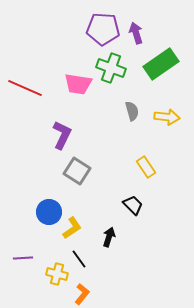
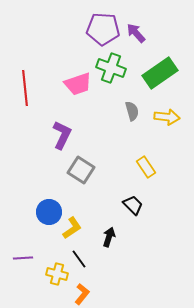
purple arrow: rotated 25 degrees counterclockwise
green rectangle: moved 1 px left, 9 px down
pink trapezoid: rotated 28 degrees counterclockwise
red line: rotated 60 degrees clockwise
gray square: moved 4 px right, 1 px up
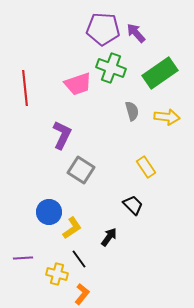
black arrow: rotated 18 degrees clockwise
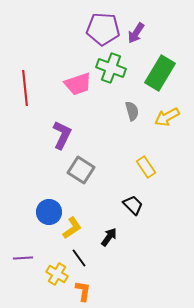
purple arrow: rotated 105 degrees counterclockwise
green rectangle: rotated 24 degrees counterclockwise
yellow arrow: rotated 145 degrees clockwise
black line: moved 1 px up
yellow cross: rotated 15 degrees clockwise
orange L-shape: moved 1 px right, 3 px up; rotated 30 degrees counterclockwise
